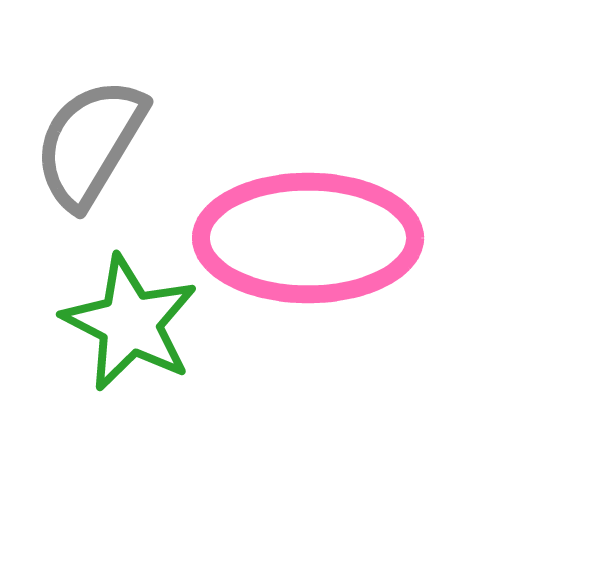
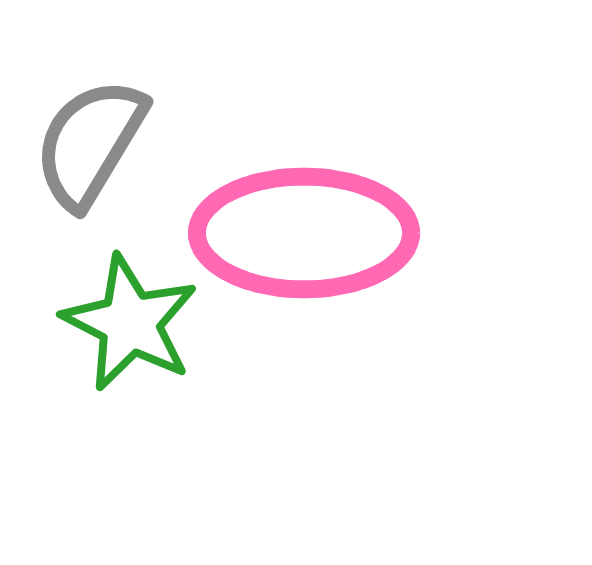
pink ellipse: moved 4 px left, 5 px up
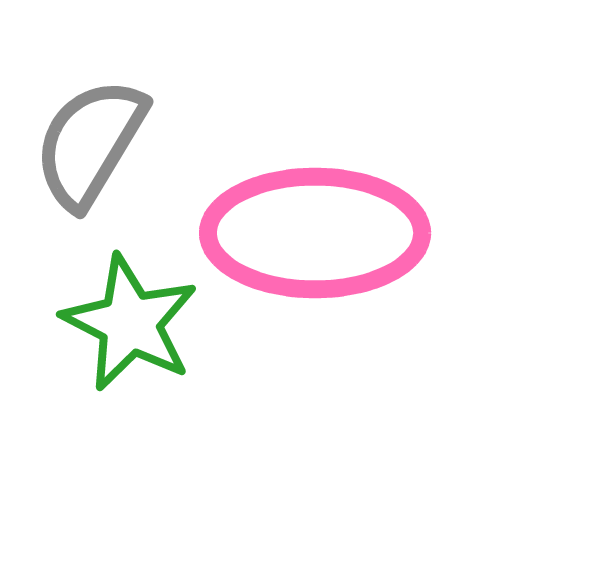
pink ellipse: moved 11 px right
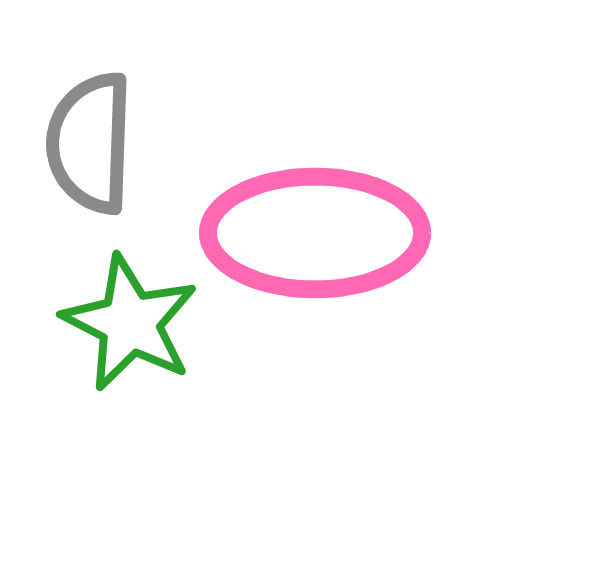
gray semicircle: rotated 29 degrees counterclockwise
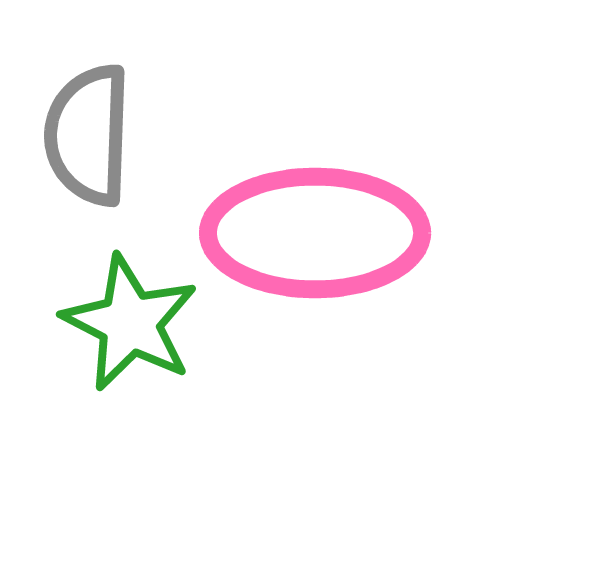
gray semicircle: moved 2 px left, 8 px up
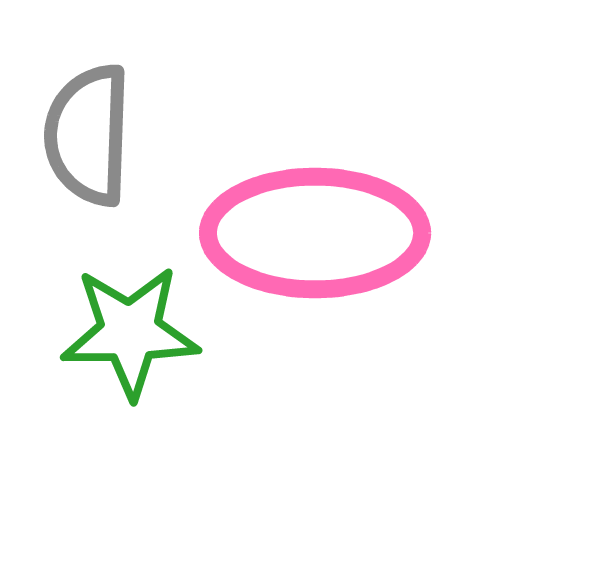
green star: moved 9 px down; rotated 28 degrees counterclockwise
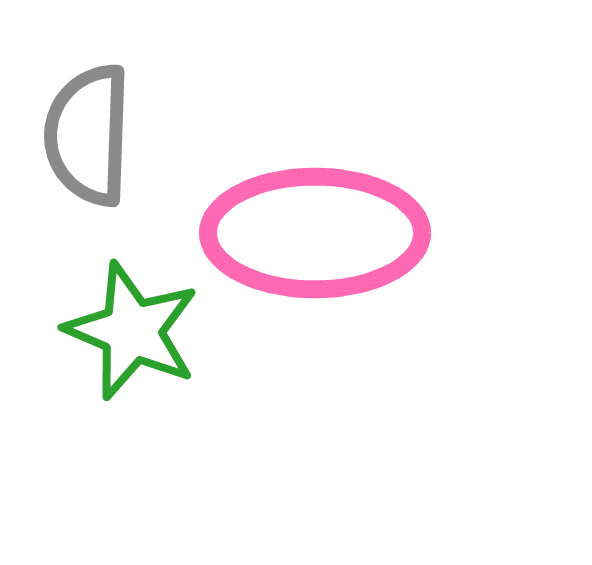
green star: moved 2 px right, 1 px up; rotated 24 degrees clockwise
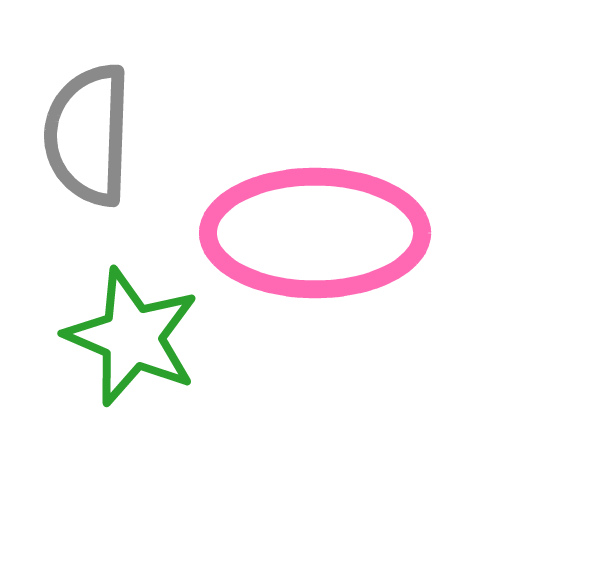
green star: moved 6 px down
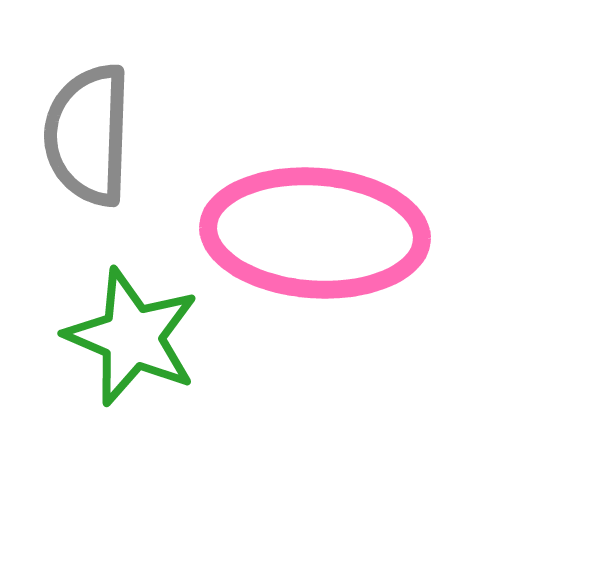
pink ellipse: rotated 4 degrees clockwise
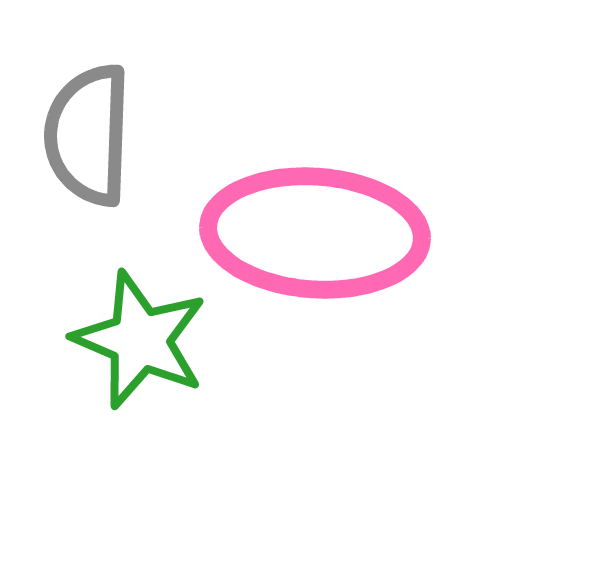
green star: moved 8 px right, 3 px down
